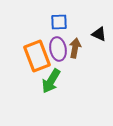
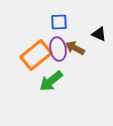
brown arrow: rotated 72 degrees counterclockwise
orange rectangle: moved 1 px left, 1 px up; rotated 72 degrees clockwise
green arrow: rotated 20 degrees clockwise
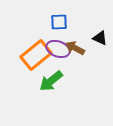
black triangle: moved 1 px right, 4 px down
purple ellipse: rotated 60 degrees counterclockwise
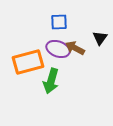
black triangle: rotated 42 degrees clockwise
orange rectangle: moved 8 px left, 7 px down; rotated 24 degrees clockwise
green arrow: rotated 35 degrees counterclockwise
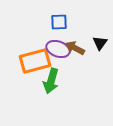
black triangle: moved 5 px down
orange rectangle: moved 7 px right, 1 px up
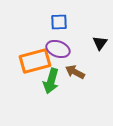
brown arrow: moved 24 px down
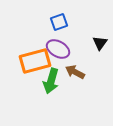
blue square: rotated 18 degrees counterclockwise
purple ellipse: rotated 10 degrees clockwise
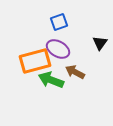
green arrow: moved 1 px up; rotated 95 degrees clockwise
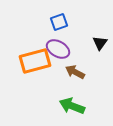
green arrow: moved 21 px right, 26 px down
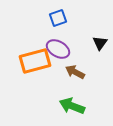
blue square: moved 1 px left, 4 px up
